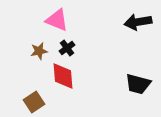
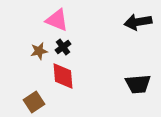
black cross: moved 4 px left, 1 px up
black trapezoid: rotated 20 degrees counterclockwise
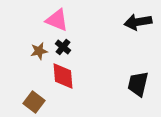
black cross: rotated 14 degrees counterclockwise
black trapezoid: rotated 108 degrees clockwise
brown square: rotated 20 degrees counterclockwise
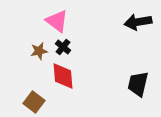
pink triangle: moved 1 px down; rotated 15 degrees clockwise
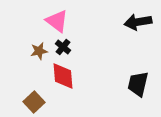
brown square: rotated 10 degrees clockwise
